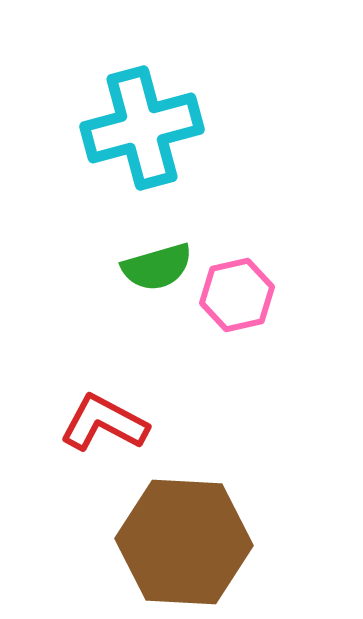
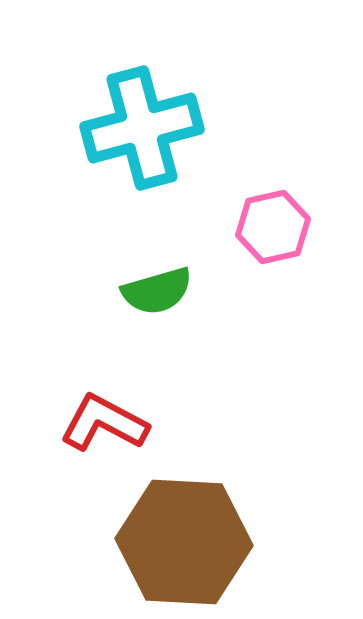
green semicircle: moved 24 px down
pink hexagon: moved 36 px right, 68 px up
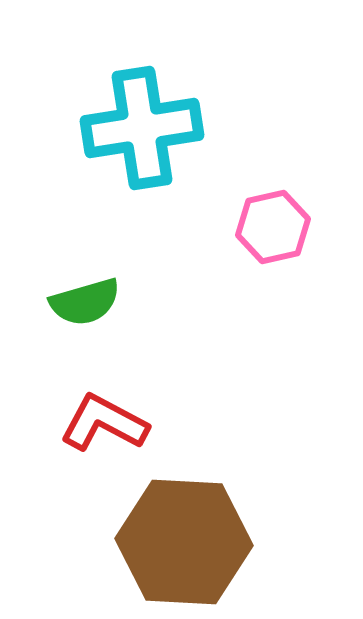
cyan cross: rotated 6 degrees clockwise
green semicircle: moved 72 px left, 11 px down
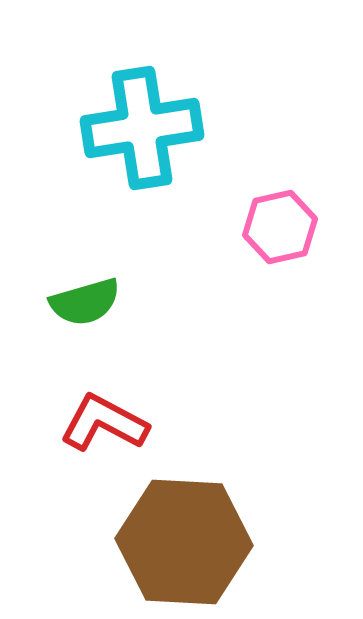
pink hexagon: moved 7 px right
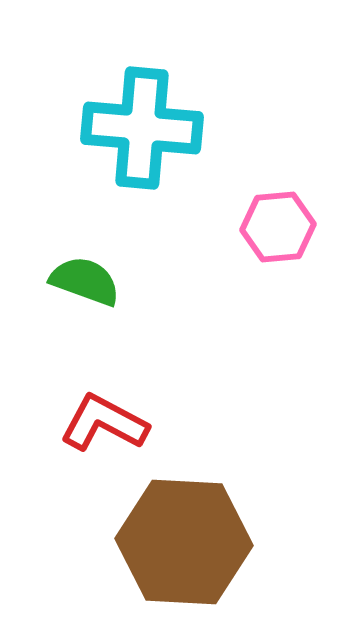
cyan cross: rotated 14 degrees clockwise
pink hexagon: moved 2 px left; rotated 8 degrees clockwise
green semicircle: moved 21 px up; rotated 144 degrees counterclockwise
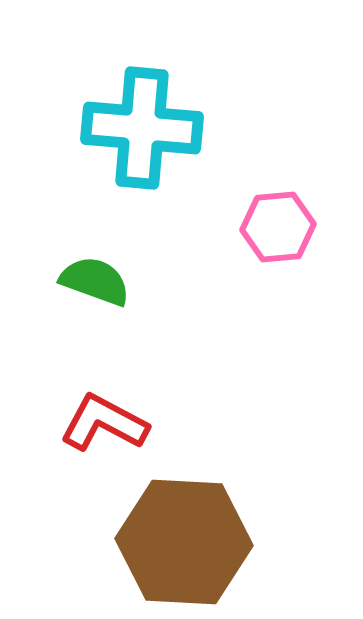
green semicircle: moved 10 px right
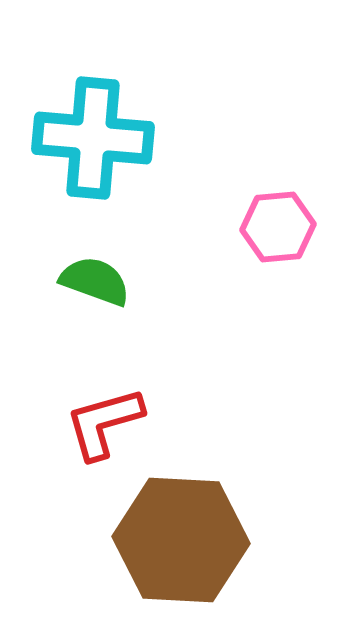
cyan cross: moved 49 px left, 10 px down
red L-shape: rotated 44 degrees counterclockwise
brown hexagon: moved 3 px left, 2 px up
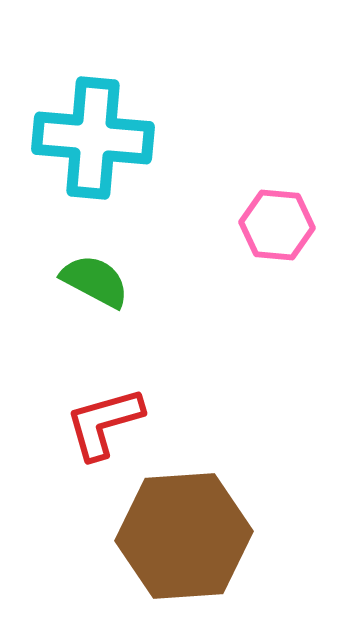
pink hexagon: moved 1 px left, 2 px up; rotated 10 degrees clockwise
green semicircle: rotated 8 degrees clockwise
brown hexagon: moved 3 px right, 4 px up; rotated 7 degrees counterclockwise
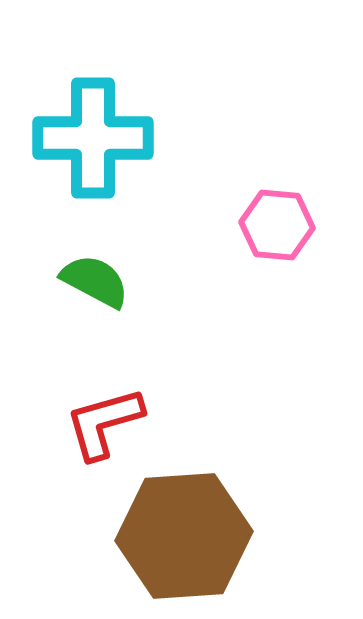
cyan cross: rotated 5 degrees counterclockwise
